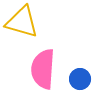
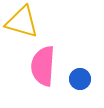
pink semicircle: moved 3 px up
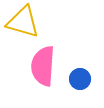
yellow triangle: moved 1 px right
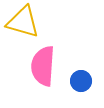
blue circle: moved 1 px right, 2 px down
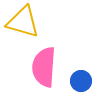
pink semicircle: moved 1 px right, 1 px down
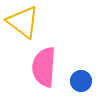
yellow triangle: rotated 21 degrees clockwise
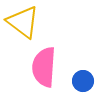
blue circle: moved 2 px right
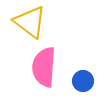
yellow triangle: moved 7 px right
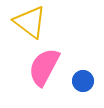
pink semicircle: rotated 24 degrees clockwise
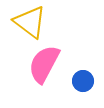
pink semicircle: moved 3 px up
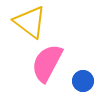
pink semicircle: moved 3 px right, 1 px up
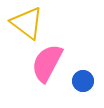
yellow triangle: moved 3 px left, 1 px down
